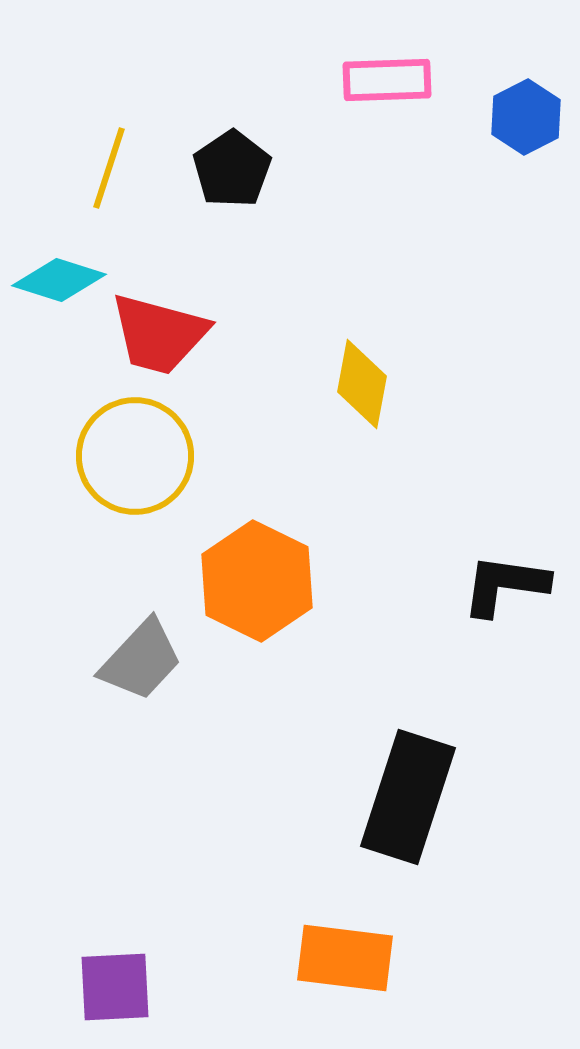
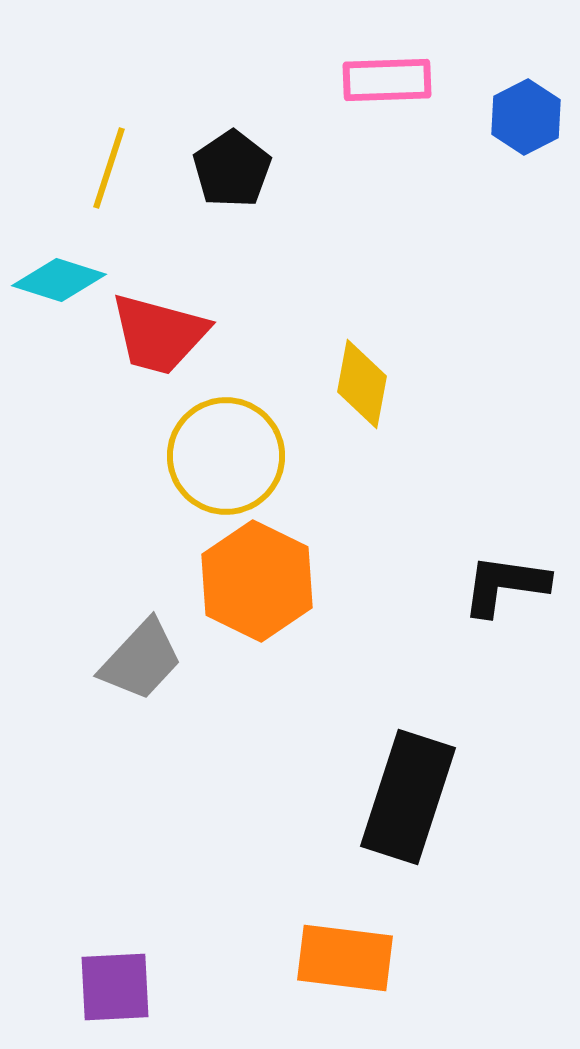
yellow circle: moved 91 px right
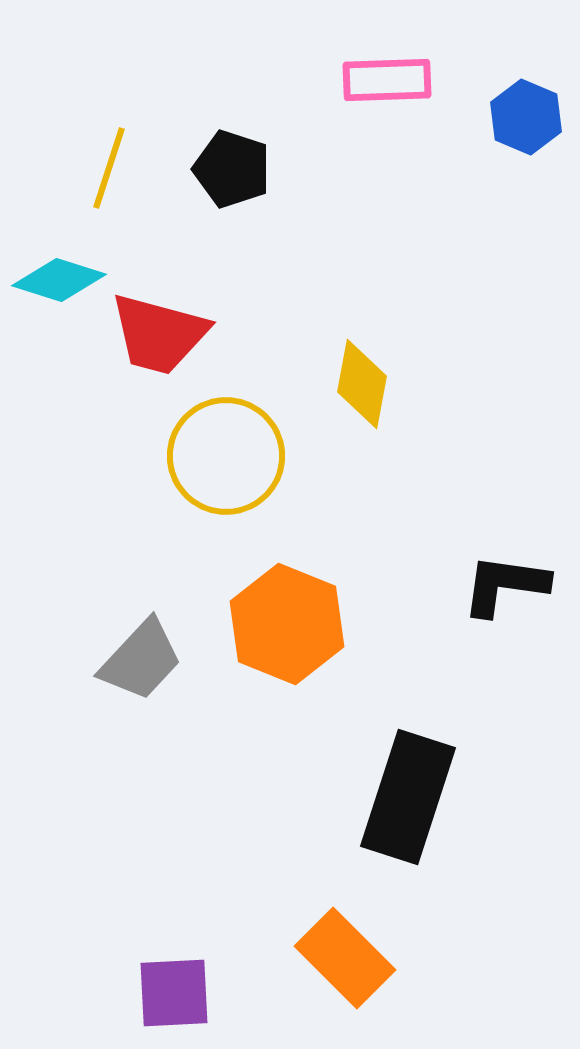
blue hexagon: rotated 10 degrees counterclockwise
black pentagon: rotated 20 degrees counterclockwise
orange hexagon: moved 30 px right, 43 px down; rotated 4 degrees counterclockwise
orange rectangle: rotated 38 degrees clockwise
purple square: moved 59 px right, 6 px down
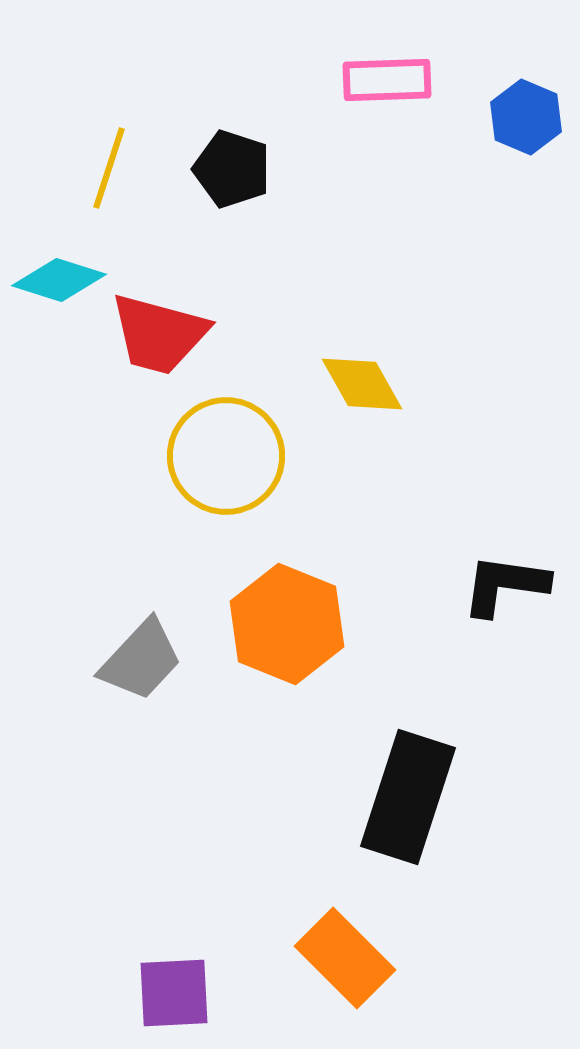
yellow diamond: rotated 40 degrees counterclockwise
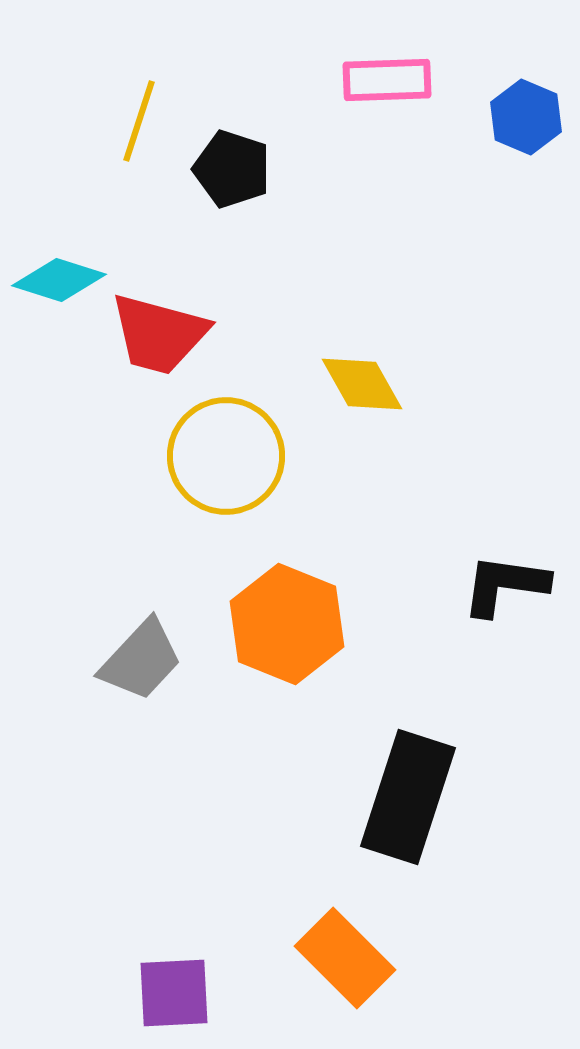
yellow line: moved 30 px right, 47 px up
